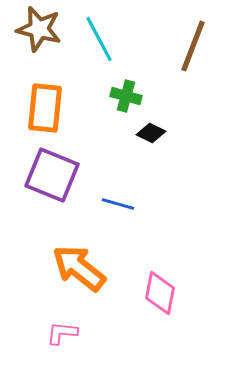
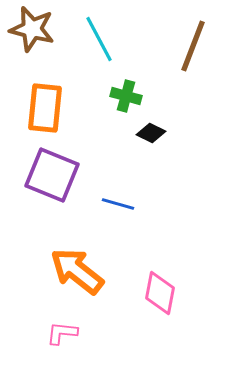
brown star: moved 7 px left
orange arrow: moved 2 px left, 3 px down
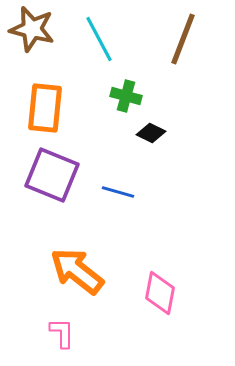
brown line: moved 10 px left, 7 px up
blue line: moved 12 px up
pink L-shape: rotated 84 degrees clockwise
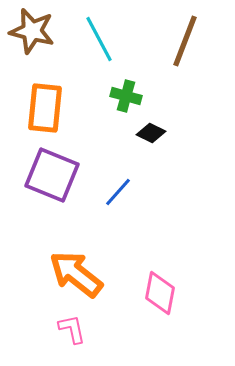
brown star: moved 2 px down
brown line: moved 2 px right, 2 px down
blue line: rotated 64 degrees counterclockwise
orange arrow: moved 1 px left, 3 px down
pink L-shape: moved 10 px right, 4 px up; rotated 12 degrees counterclockwise
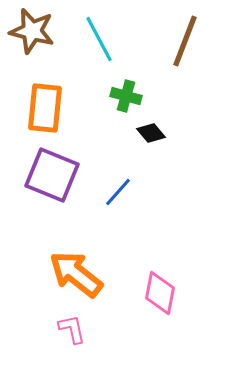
black diamond: rotated 24 degrees clockwise
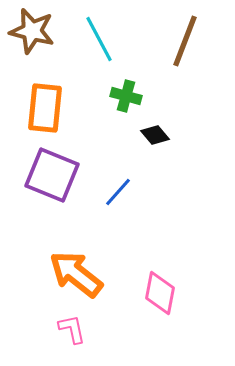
black diamond: moved 4 px right, 2 px down
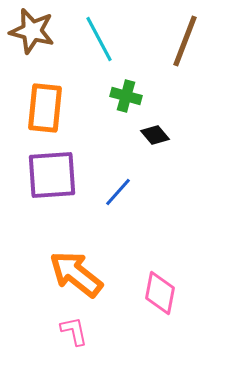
purple square: rotated 26 degrees counterclockwise
pink L-shape: moved 2 px right, 2 px down
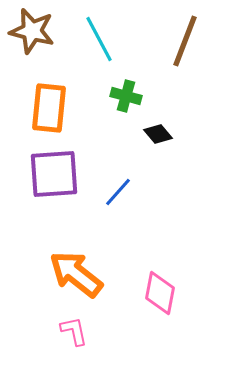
orange rectangle: moved 4 px right
black diamond: moved 3 px right, 1 px up
purple square: moved 2 px right, 1 px up
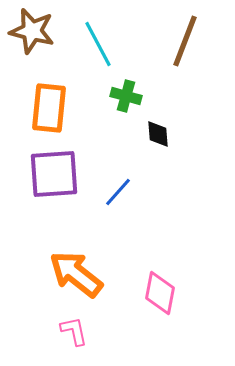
cyan line: moved 1 px left, 5 px down
black diamond: rotated 36 degrees clockwise
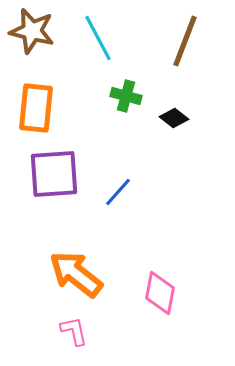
cyan line: moved 6 px up
orange rectangle: moved 13 px left
black diamond: moved 16 px right, 16 px up; rotated 48 degrees counterclockwise
